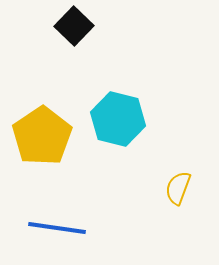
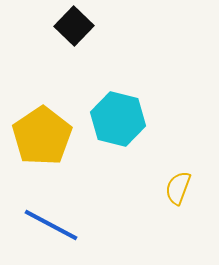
blue line: moved 6 px left, 3 px up; rotated 20 degrees clockwise
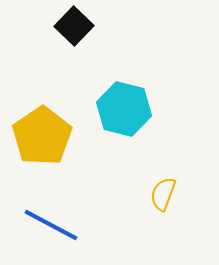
cyan hexagon: moved 6 px right, 10 px up
yellow semicircle: moved 15 px left, 6 px down
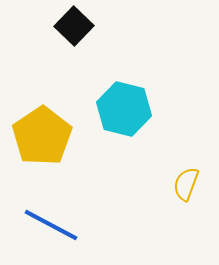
yellow semicircle: moved 23 px right, 10 px up
